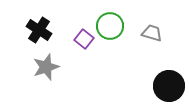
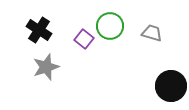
black circle: moved 2 px right
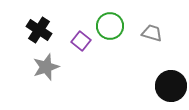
purple square: moved 3 px left, 2 px down
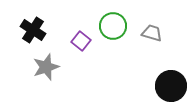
green circle: moved 3 px right
black cross: moved 6 px left
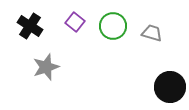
black cross: moved 3 px left, 4 px up
purple square: moved 6 px left, 19 px up
black circle: moved 1 px left, 1 px down
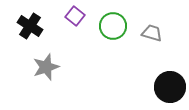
purple square: moved 6 px up
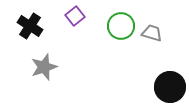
purple square: rotated 12 degrees clockwise
green circle: moved 8 px right
gray star: moved 2 px left
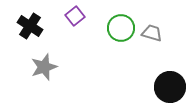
green circle: moved 2 px down
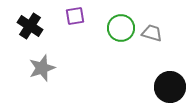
purple square: rotated 30 degrees clockwise
gray star: moved 2 px left, 1 px down
